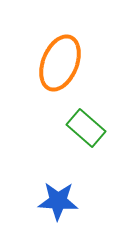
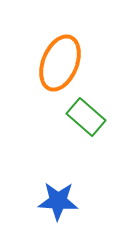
green rectangle: moved 11 px up
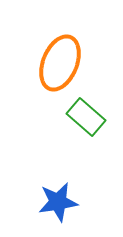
blue star: moved 1 px down; rotated 12 degrees counterclockwise
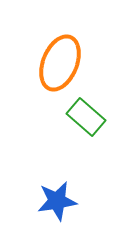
blue star: moved 1 px left, 1 px up
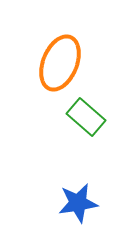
blue star: moved 21 px right, 2 px down
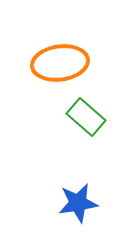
orange ellipse: rotated 60 degrees clockwise
